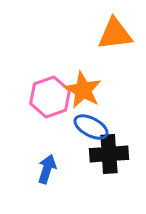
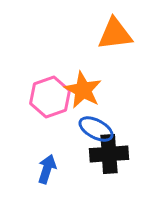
blue ellipse: moved 5 px right, 2 px down
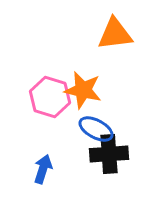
orange star: rotated 15 degrees counterclockwise
pink hexagon: rotated 24 degrees counterclockwise
blue arrow: moved 4 px left
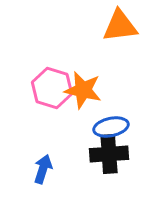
orange triangle: moved 5 px right, 8 px up
pink hexagon: moved 2 px right, 9 px up
blue ellipse: moved 15 px right, 2 px up; rotated 40 degrees counterclockwise
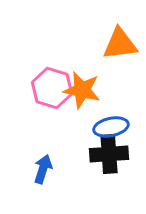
orange triangle: moved 18 px down
orange star: moved 1 px left
